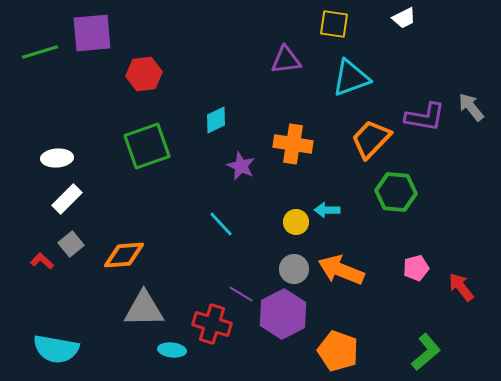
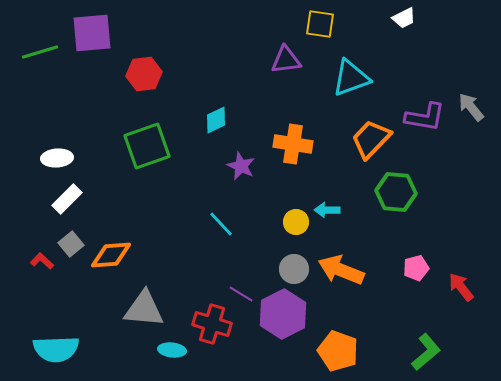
yellow square: moved 14 px left
orange diamond: moved 13 px left
gray triangle: rotated 6 degrees clockwise
cyan semicircle: rotated 12 degrees counterclockwise
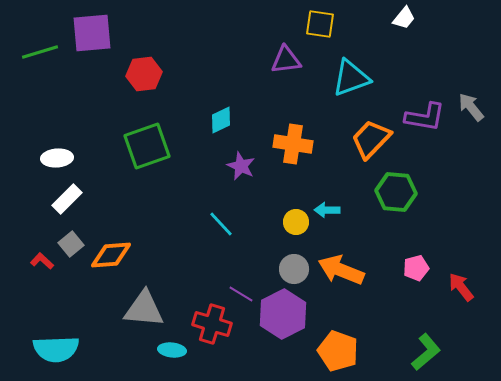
white trapezoid: rotated 25 degrees counterclockwise
cyan diamond: moved 5 px right
